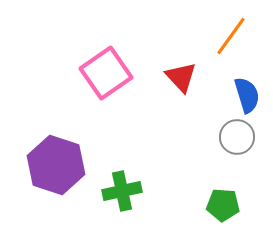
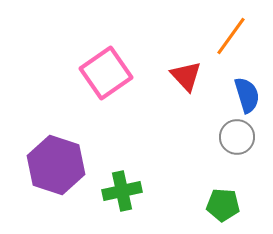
red triangle: moved 5 px right, 1 px up
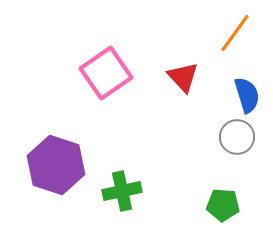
orange line: moved 4 px right, 3 px up
red triangle: moved 3 px left, 1 px down
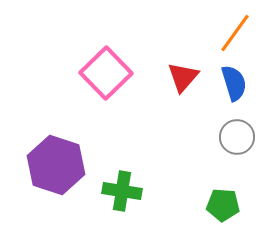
pink square: rotated 9 degrees counterclockwise
red triangle: rotated 24 degrees clockwise
blue semicircle: moved 13 px left, 12 px up
green cross: rotated 21 degrees clockwise
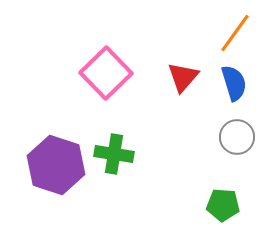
green cross: moved 8 px left, 37 px up
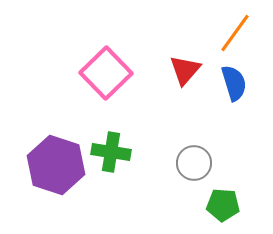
red triangle: moved 2 px right, 7 px up
gray circle: moved 43 px left, 26 px down
green cross: moved 3 px left, 2 px up
